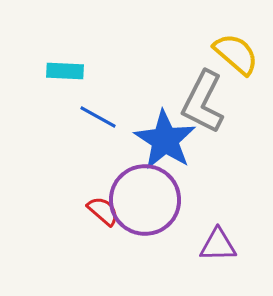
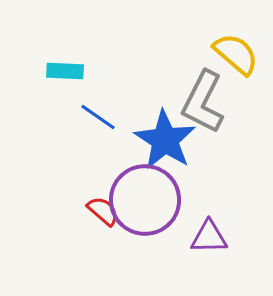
blue line: rotated 6 degrees clockwise
purple triangle: moved 9 px left, 8 px up
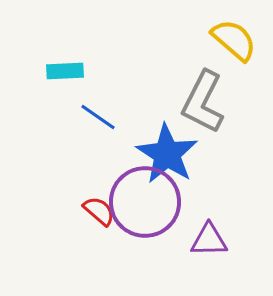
yellow semicircle: moved 2 px left, 14 px up
cyan rectangle: rotated 6 degrees counterclockwise
blue star: moved 2 px right, 14 px down
purple circle: moved 2 px down
red semicircle: moved 4 px left
purple triangle: moved 3 px down
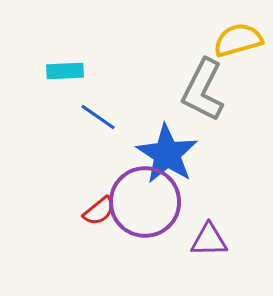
yellow semicircle: moved 4 px right; rotated 57 degrees counterclockwise
gray L-shape: moved 12 px up
red semicircle: rotated 100 degrees clockwise
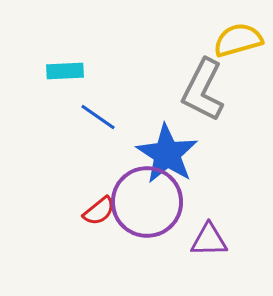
purple circle: moved 2 px right
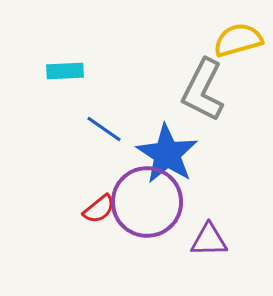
blue line: moved 6 px right, 12 px down
red semicircle: moved 2 px up
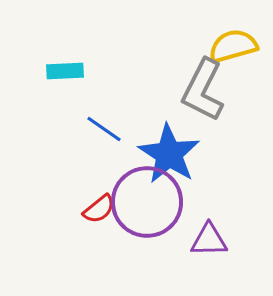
yellow semicircle: moved 5 px left, 6 px down
blue star: moved 2 px right
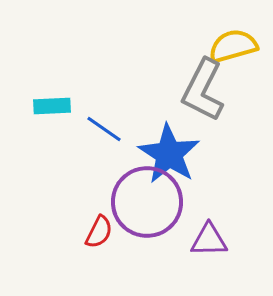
cyan rectangle: moved 13 px left, 35 px down
red semicircle: moved 23 px down; rotated 24 degrees counterclockwise
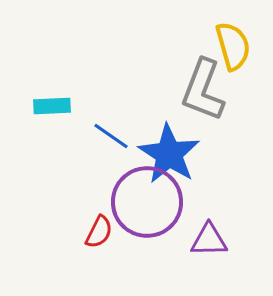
yellow semicircle: rotated 90 degrees clockwise
gray L-shape: rotated 6 degrees counterclockwise
blue line: moved 7 px right, 7 px down
